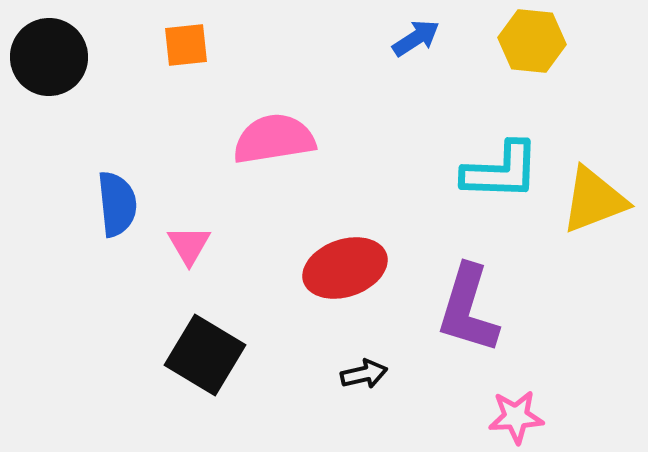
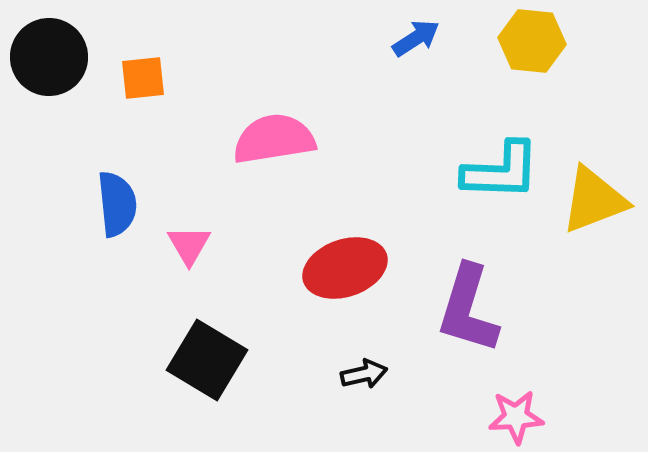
orange square: moved 43 px left, 33 px down
black square: moved 2 px right, 5 px down
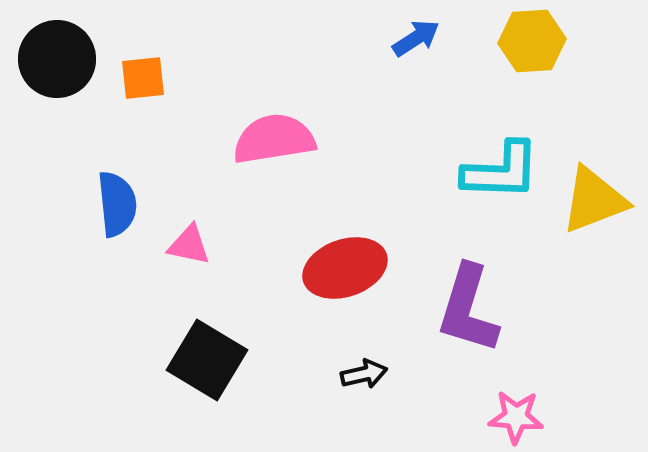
yellow hexagon: rotated 10 degrees counterclockwise
black circle: moved 8 px right, 2 px down
pink triangle: rotated 48 degrees counterclockwise
pink star: rotated 8 degrees clockwise
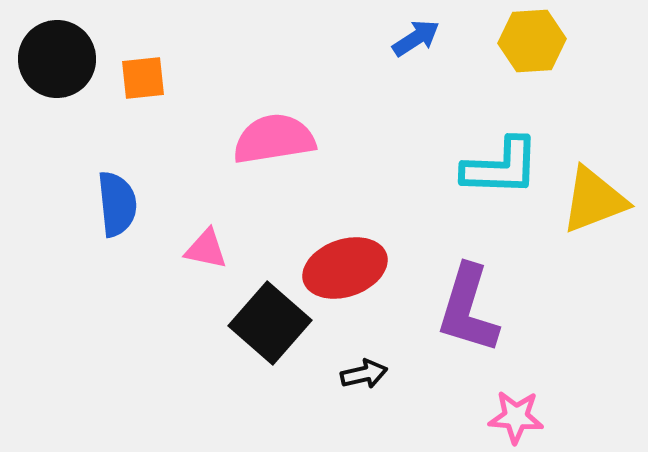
cyan L-shape: moved 4 px up
pink triangle: moved 17 px right, 4 px down
black square: moved 63 px right, 37 px up; rotated 10 degrees clockwise
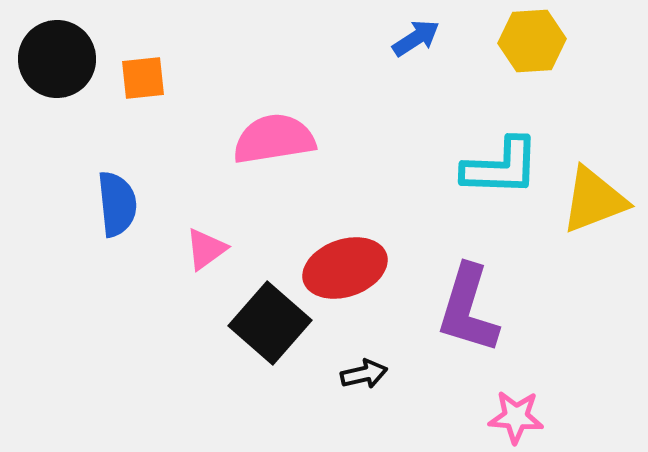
pink triangle: rotated 48 degrees counterclockwise
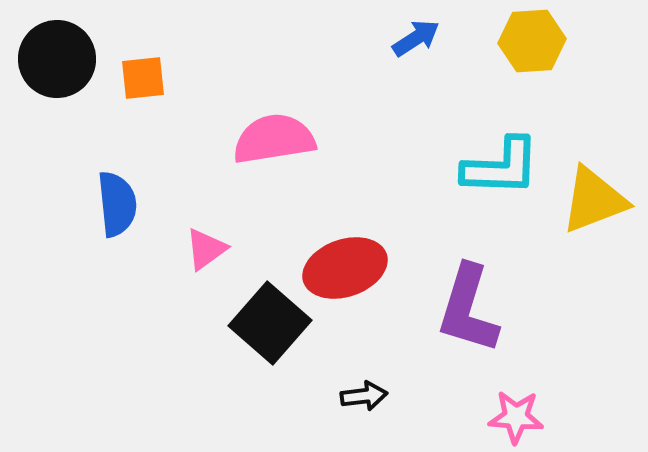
black arrow: moved 22 px down; rotated 6 degrees clockwise
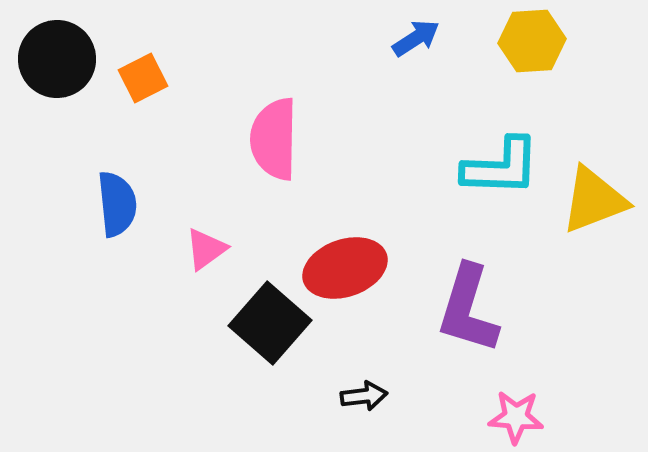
orange square: rotated 21 degrees counterclockwise
pink semicircle: rotated 80 degrees counterclockwise
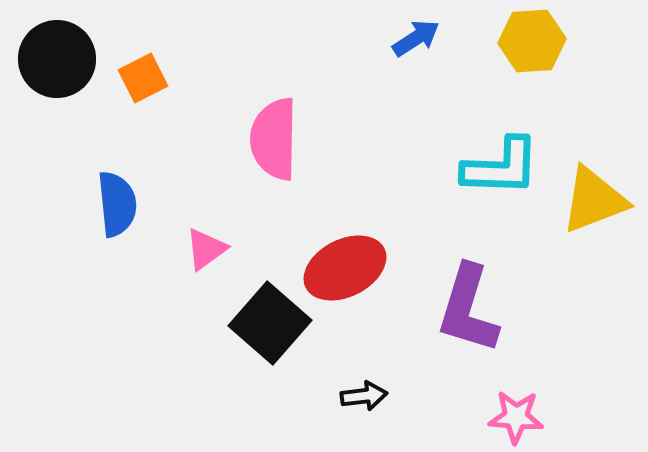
red ellipse: rotated 8 degrees counterclockwise
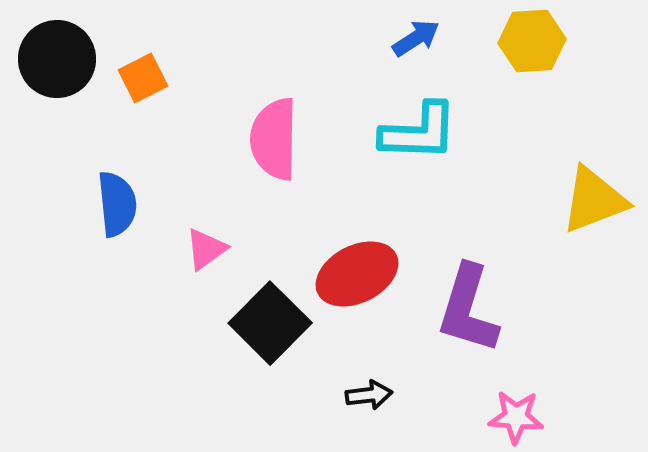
cyan L-shape: moved 82 px left, 35 px up
red ellipse: moved 12 px right, 6 px down
black square: rotated 4 degrees clockwise
black arrow: moved 5 px right, 1 px up
